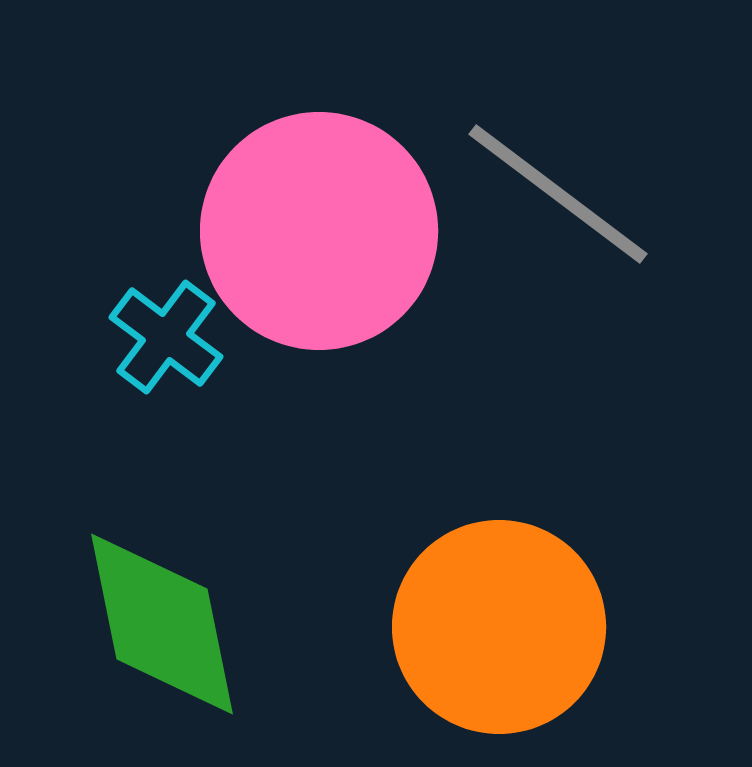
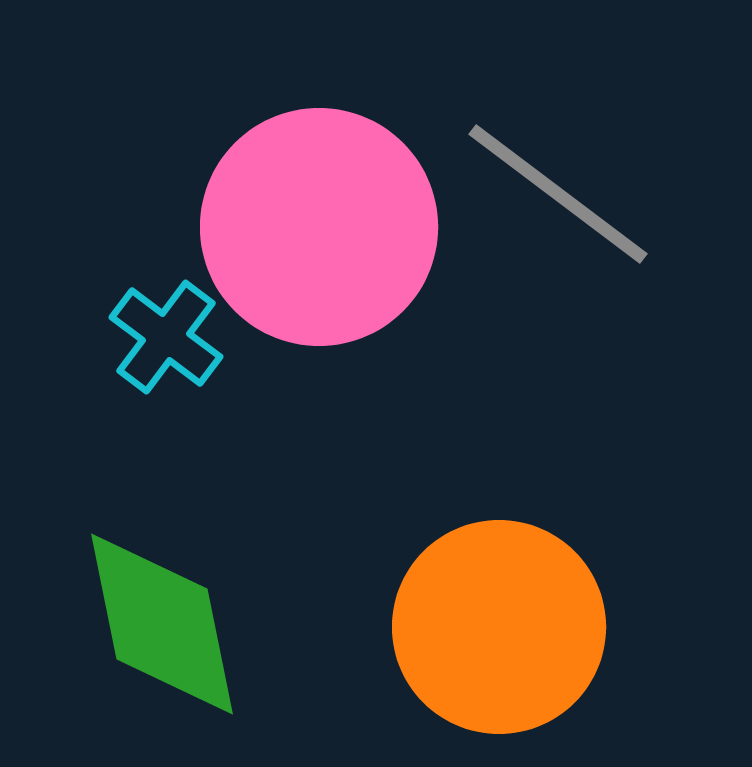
pink circle: moved 4 px up
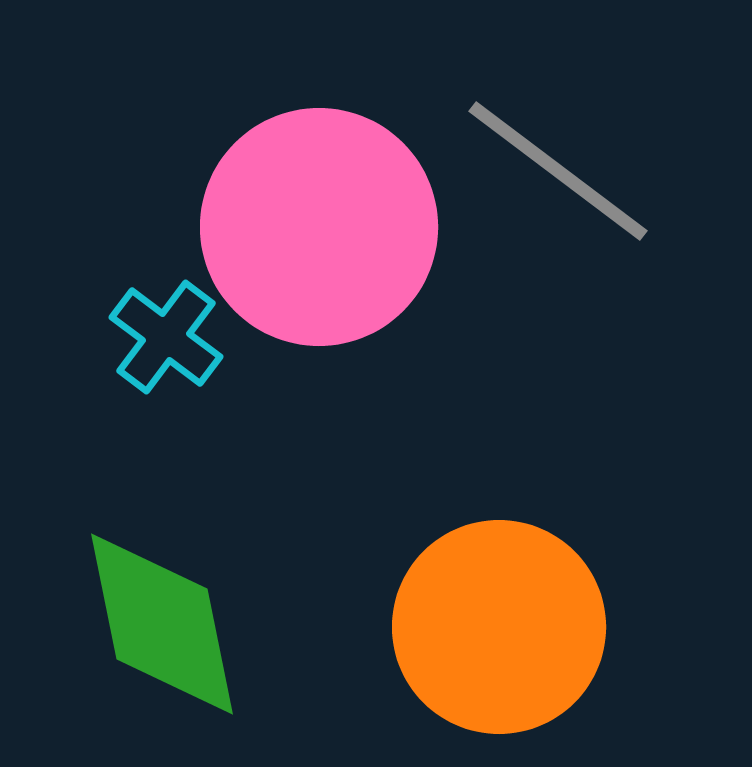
gray line: moved 23 px up
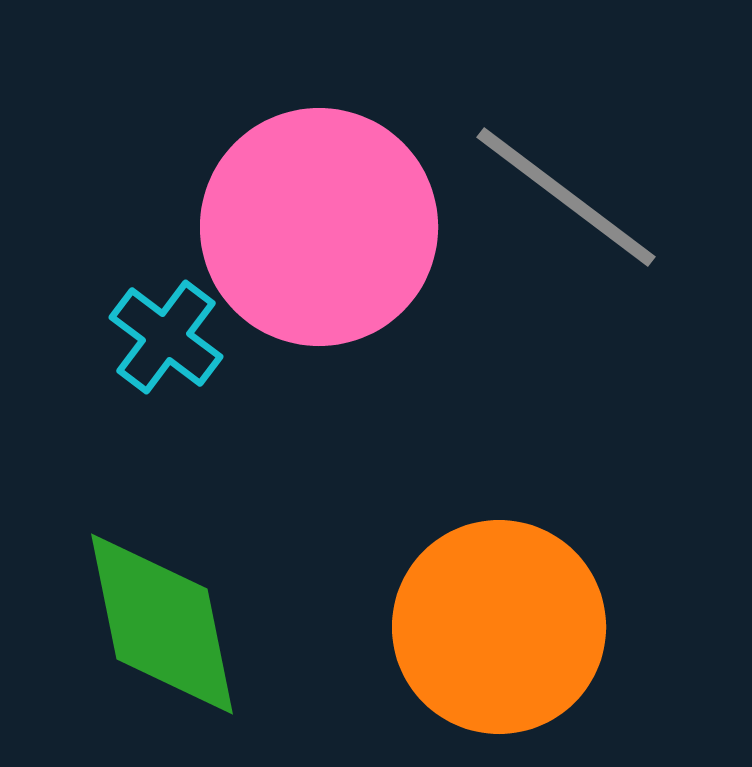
gray line: moved 8 px right, 26 px down
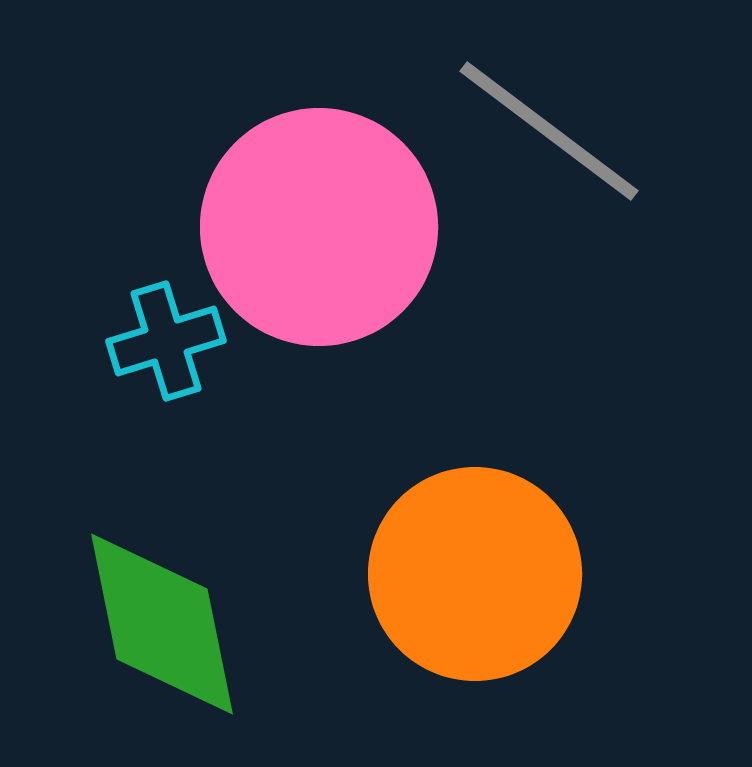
gray line: moved 17 px left, 66 px up
cyan cross: moved 4 px down; rotated 36 degrees clockwise
orange circle: moved 24 px left, 53 px up
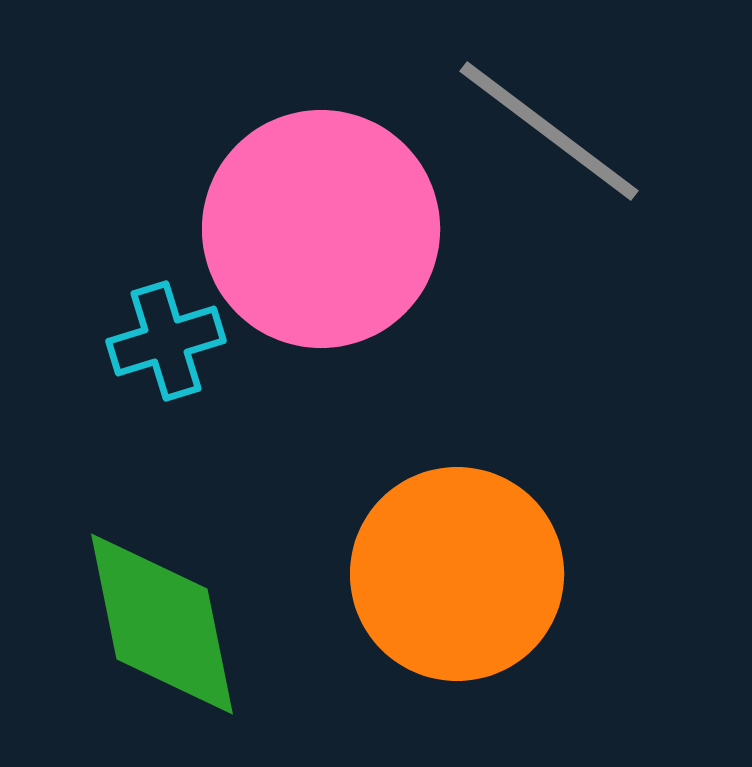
pink circle: moved 2 px right, 2 px down
orange circle: moved 18 px left
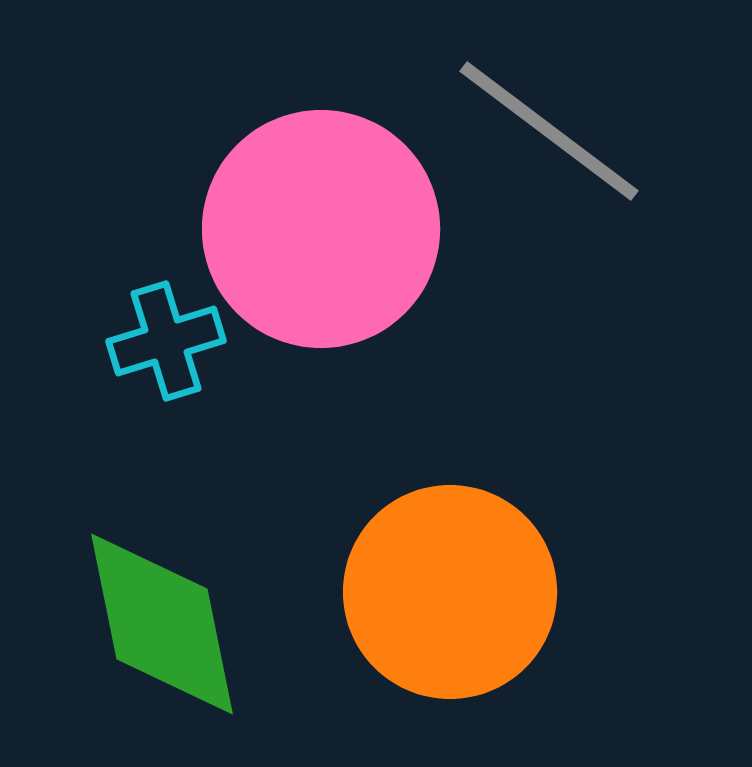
orange circle: moved 7 px left, 18 px down
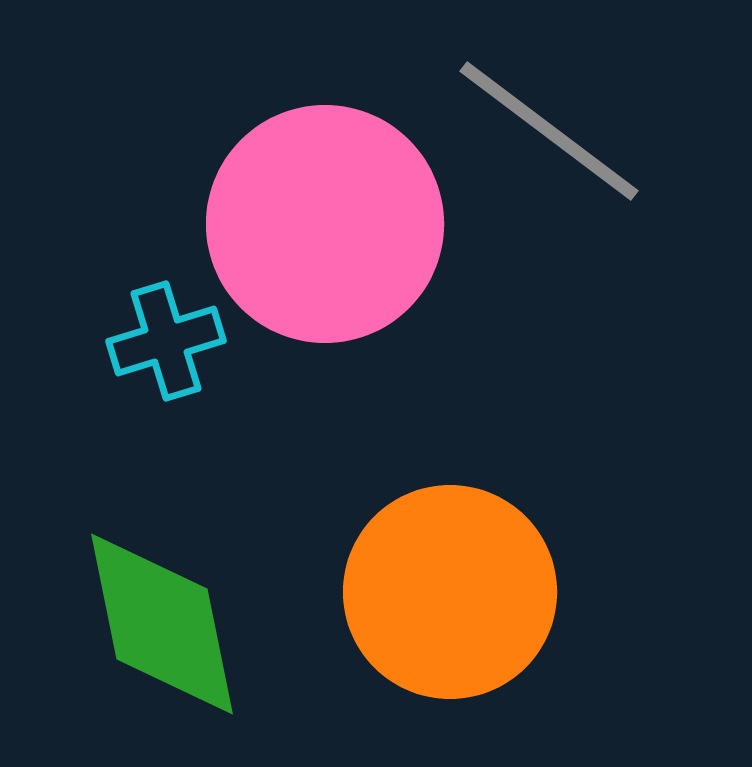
pink circle: moved 4 px right, 5 px up
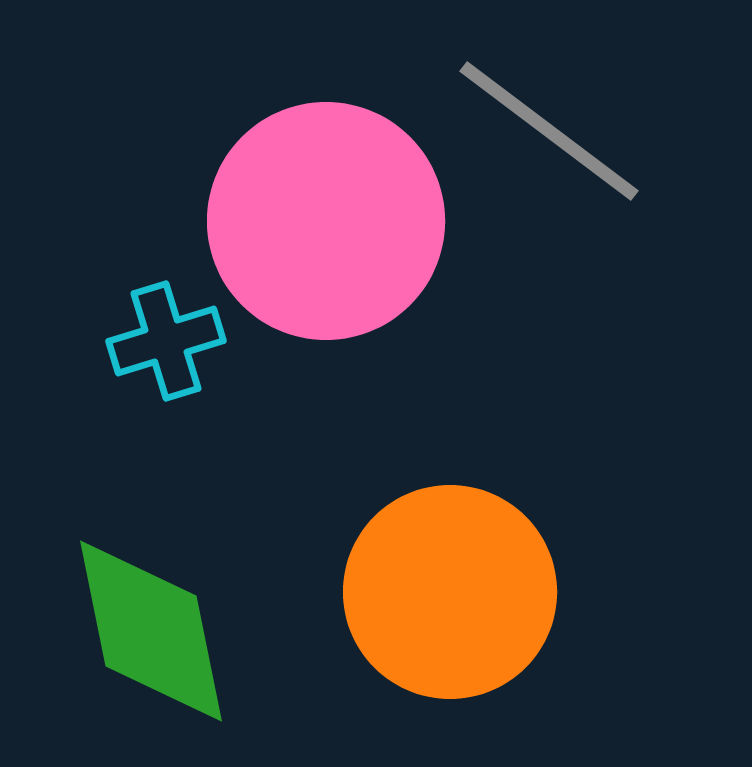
pink circle: moved 1 px right, 3 px up
green diamond: moved 11 px left, 7 px down
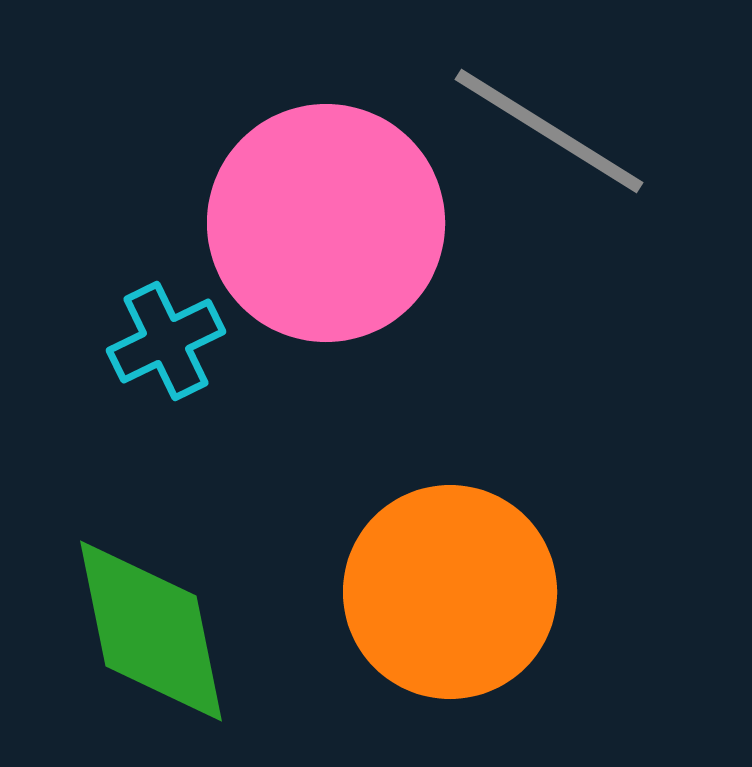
gray line: rotated 5 degrees counterclockwise
pink circle: moved 2 px down
cyan cross: rotated 9 degrees counterclockwise
